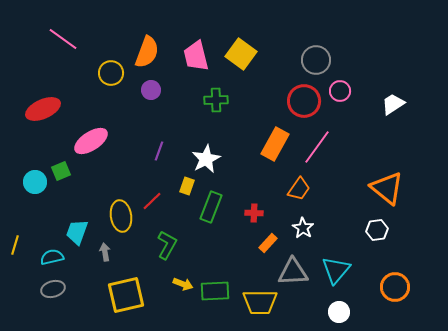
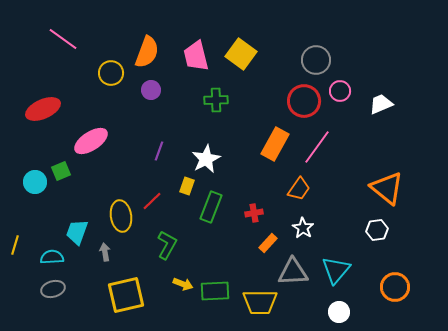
white trapezoid at (393, 104): moved 12 px left; rotated 10 degrees clockwise
red cross at (254, 213): rotated 12 degrees counterclockwise
cyan semicircle at (52, 257): rotated 10 degrees clockwise
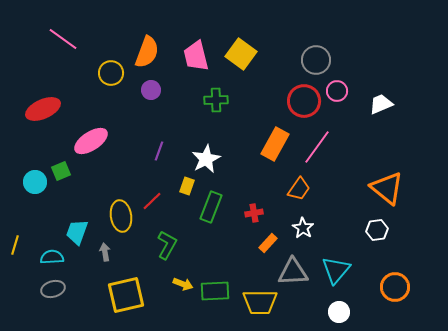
pink circle at (340, 91): moved 3 px left
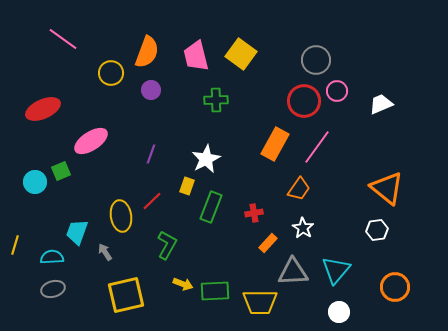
purple line at (159, 151): moved 8 px left, 3 px down
gray arrow at (105, 252): rotated 24 degrees counterclockwise
